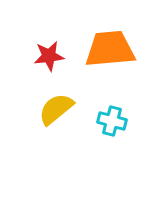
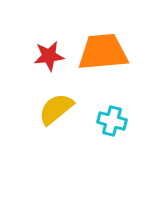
orange trapezoid: moved 7 px left, 3 px down
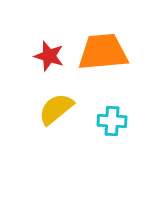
red star: rotated 24 degrees clockwise
cyan cross: rotated 12 degrees counterclockwise
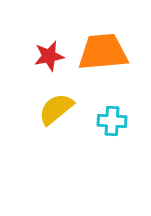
red star: rotated 28 degrees counterclockwise
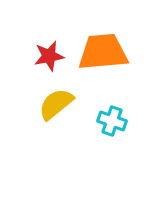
yellow semicircle: moved 5 px up
cyan cross: rotated 16 degrees clockwise
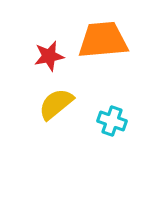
orange trapezoid: moved 12 px up
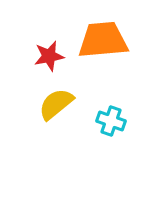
cyan cross: moved 1 px left
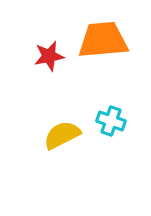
yellow semicircle: moved 6 px right, 31 px down; rotated 12 degrees clockwise
